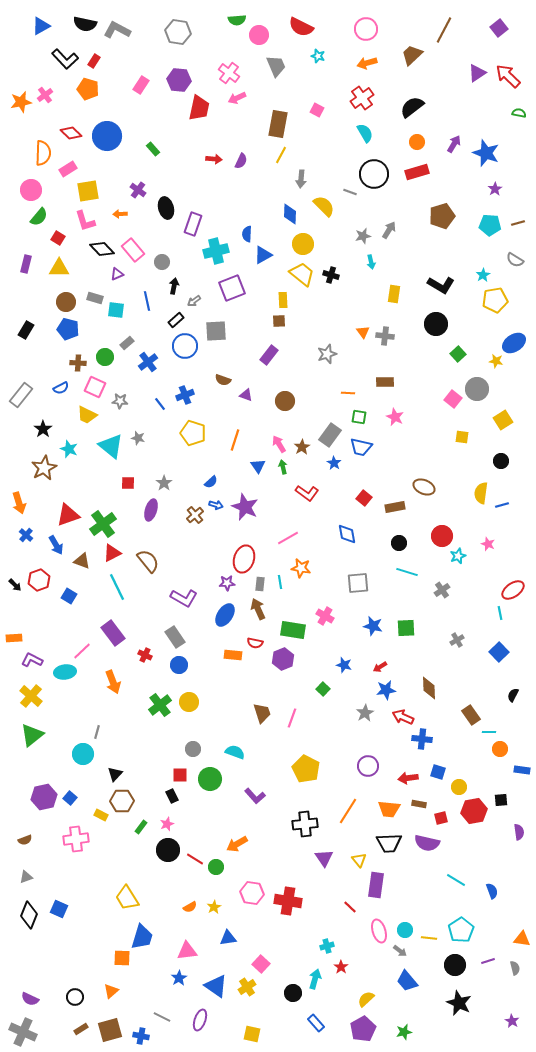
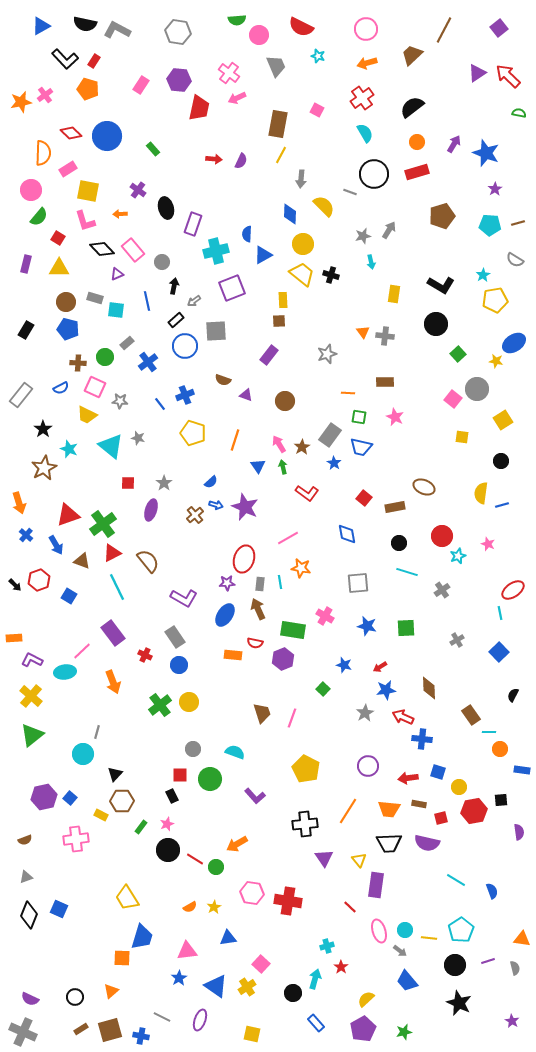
yellow square at (88, 191): rotated 20 degrees clockwise
blue star at (373, 626): moved 6 px left
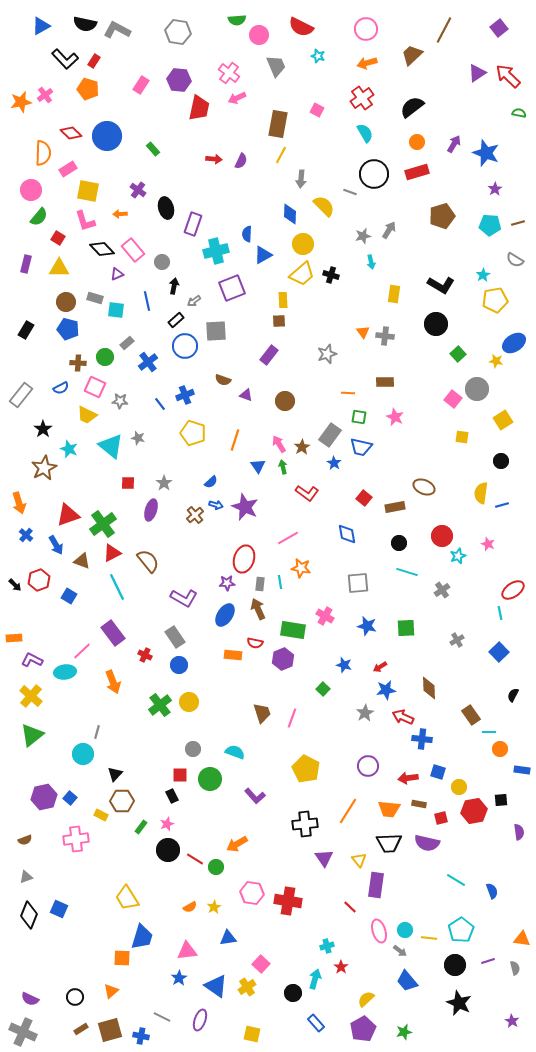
yellow trapezoid at (302, 274): rotated 100 degrees clockwise
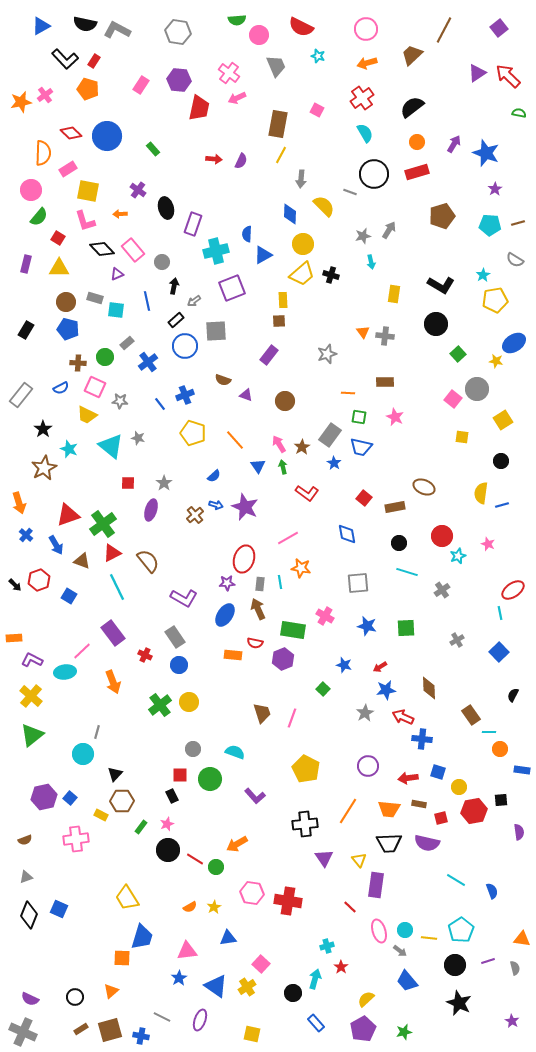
orange line at (235, 440): rotated 60 degrees counterclockwise
blue semicircle at (211, 482): moved 3 px right, 6 px up
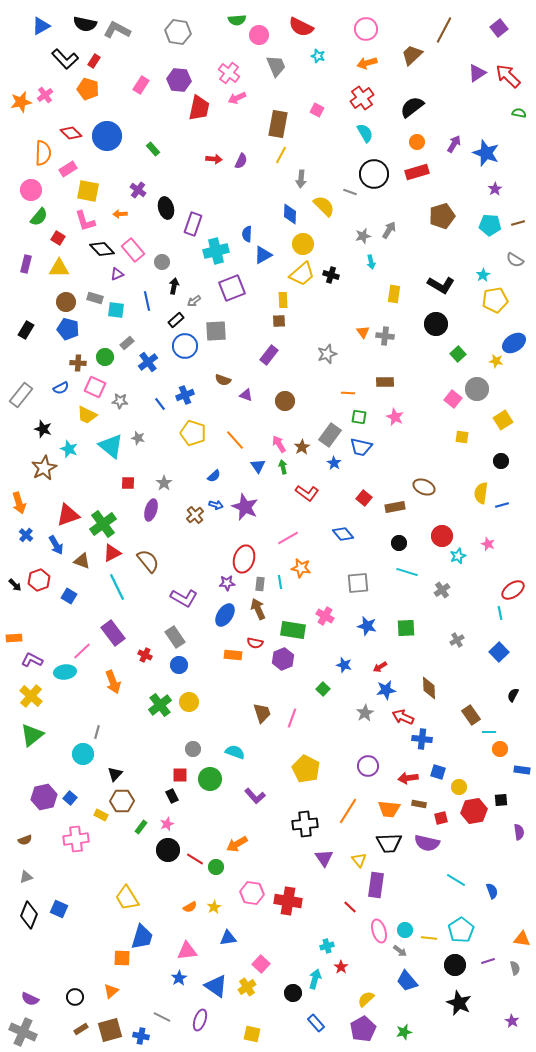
black star at (43, 429): rotated 18 degrees counterclockwise
blue diamond at (347, 534): moved 4 px left; rotated 30 degrees counterclockwise
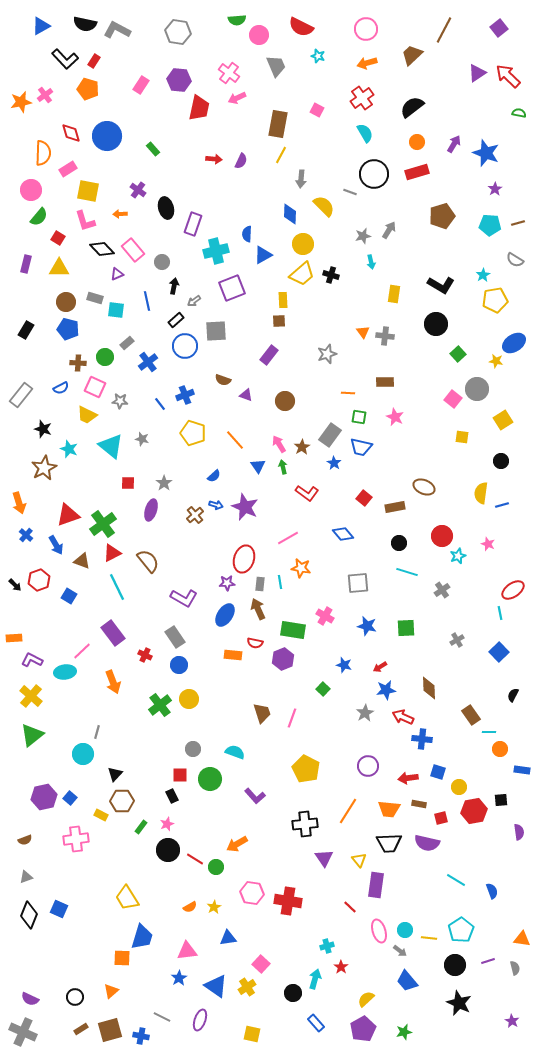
red diamond at (71, 133): rotated 30 degrees clockwise
gray star at (138, 438): moved 4 px right, 1 px down
yellow circle at (189, 702): moved 3 px up
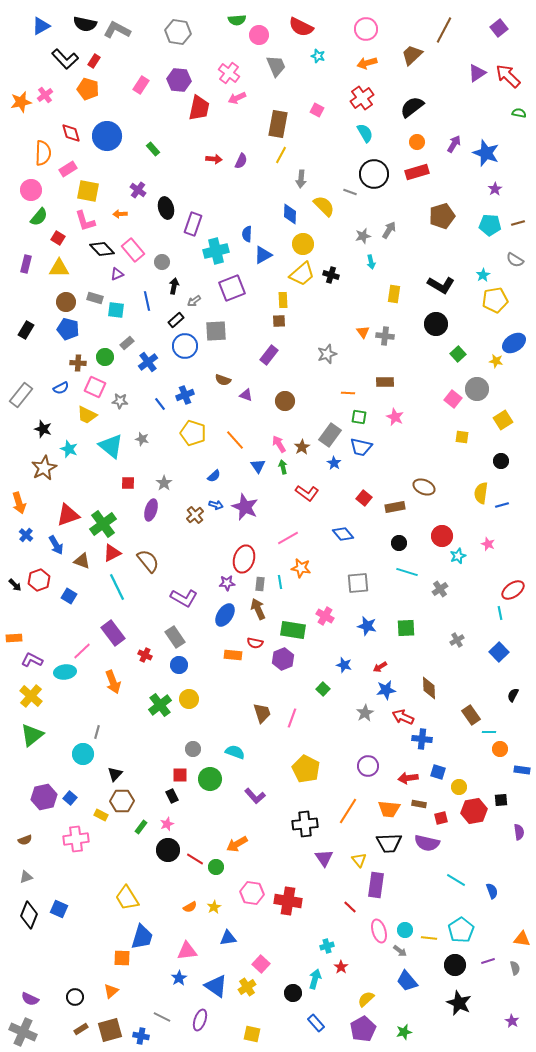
gray cross at (442, 590): moved 2 px left, 1 px up
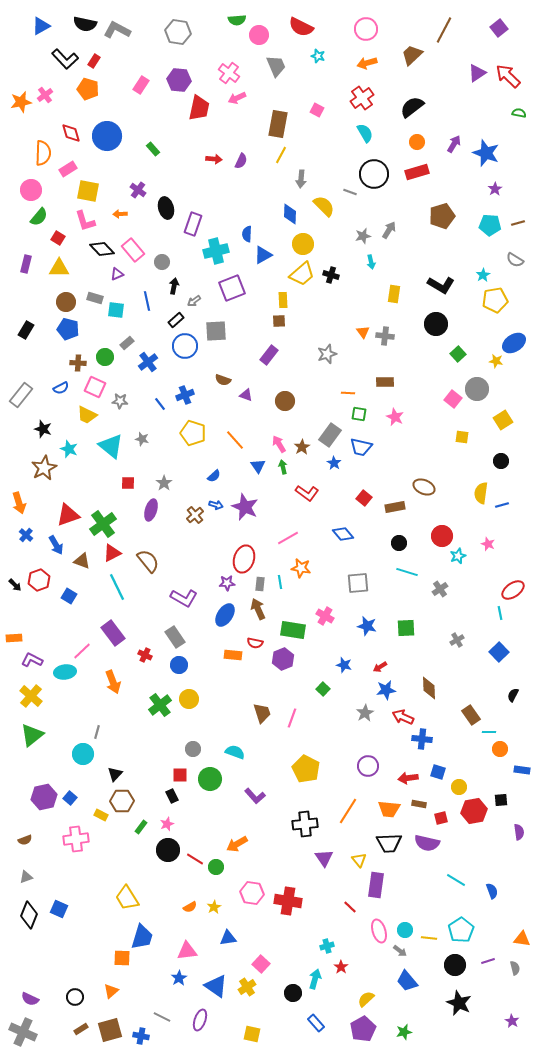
green square at (359, 417): moved 3 px up
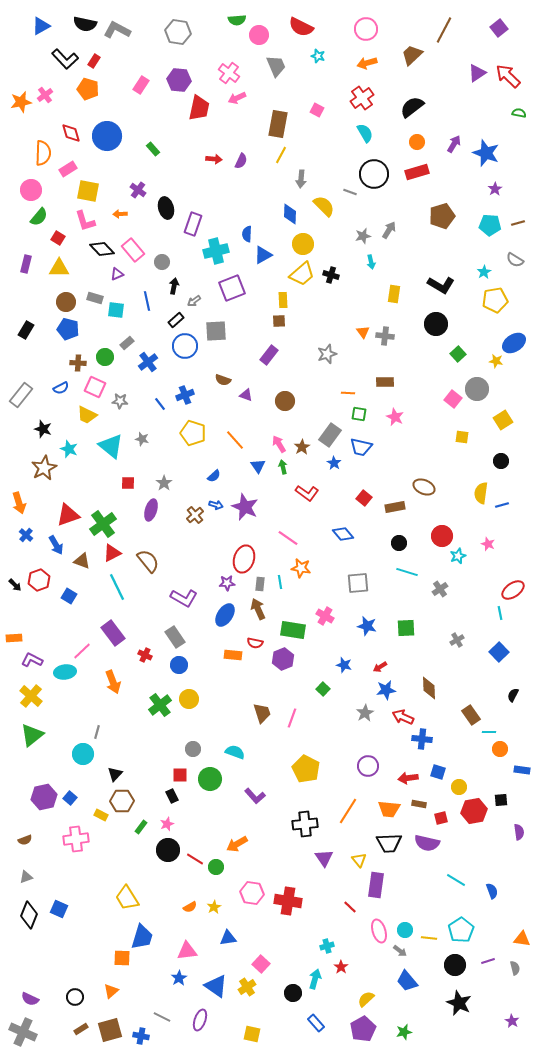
cyan star at (483, 275): moved 1 px right, 3 px up
pink line at (288, 538): rotated 65 degrees clockwise
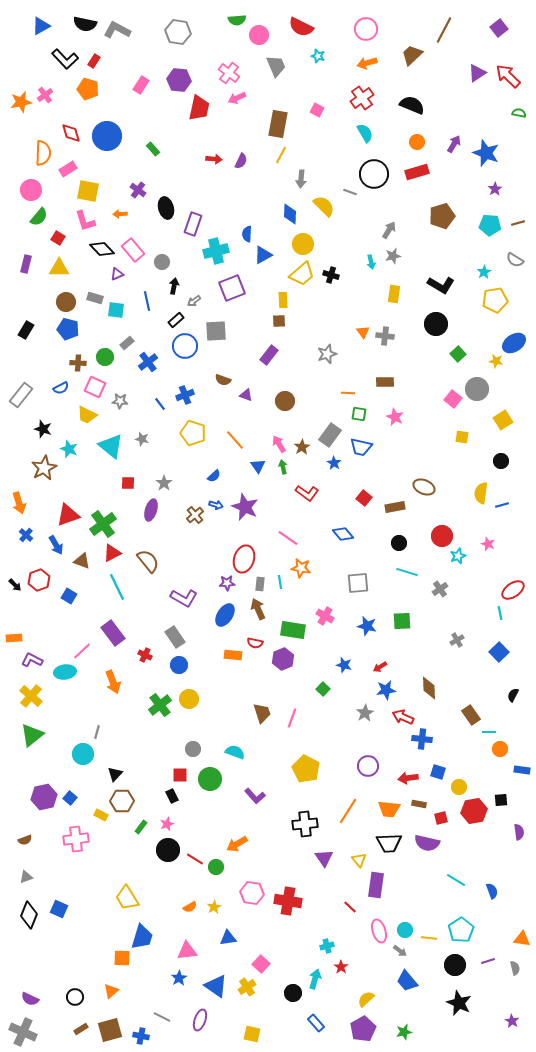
black semicircle at (412, 107): moved 2 px up; rotated 60 degrees clockwise
gray star at (363, 236): moved 30 px right, 20 px down
green square at (406, 628): moved 4 px left, 7 px up
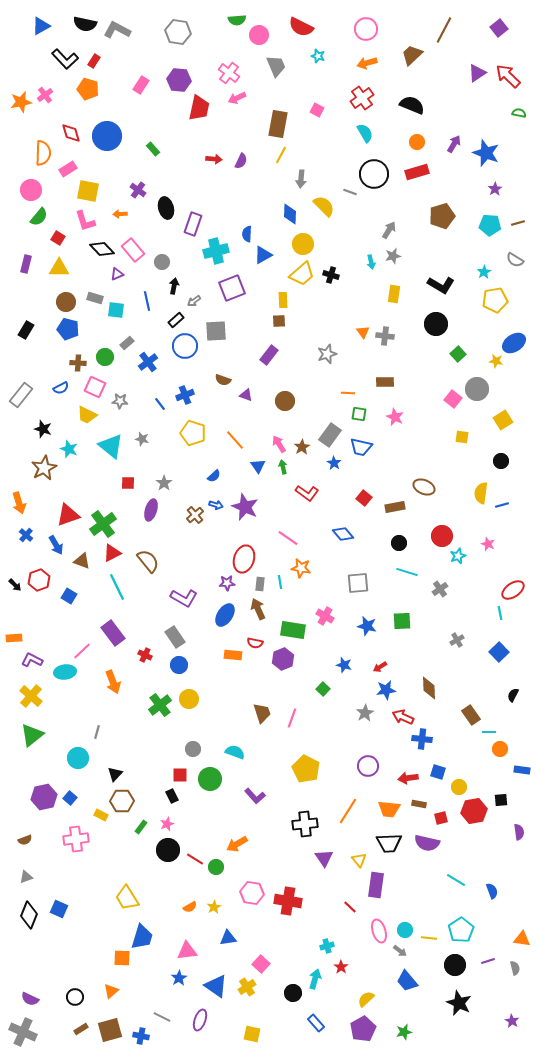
cyan circle at (83, 754): moved 5 px left, 4 px down
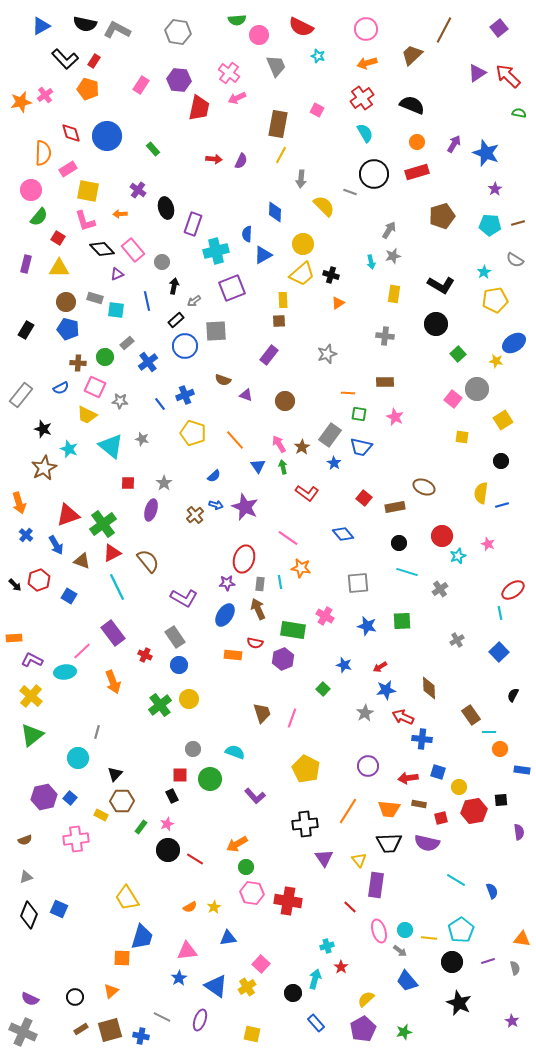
blue diamond at (290, 214): moved 15 px left, 2 px up
orange triangle at (363, 332): moved 25 px left, 29 px up; rotated 32 degrees clockwise
green circle at (216, 867): moved 30 px right
black circle at (455, 965): moved 3 px left, 3 px up
